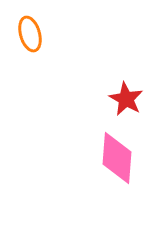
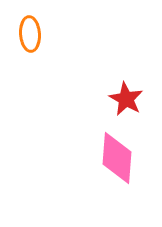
orange ellipse: rotated 12 degrees clockwise
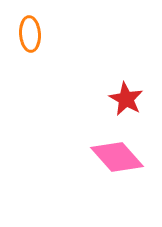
pink diamond: moved 1 px up; rotated 46 degrees counterclockwise
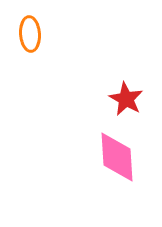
pink diamond: rotated 38 degrees clockwise
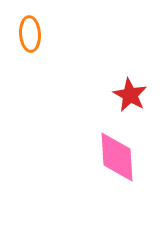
red star: moved 4 px right, 4 px up
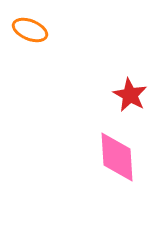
orange ellipse: moved 4 px up; rotated 64 degrees counterclockwise
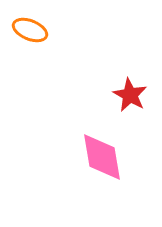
pink diamond: moved 15 px left; rotated 6 degrees counterclockwise
